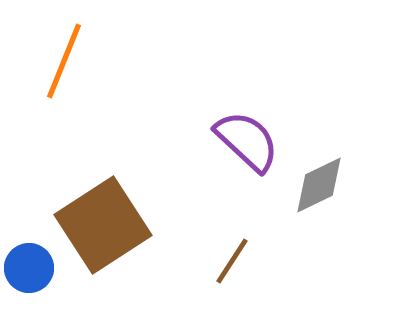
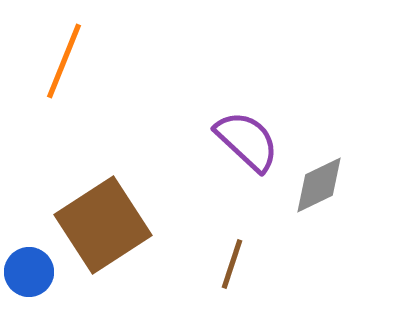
brown line: moved 3 px down; rotated 15 degrees counterclockwise
blue circle: moved 4 px down
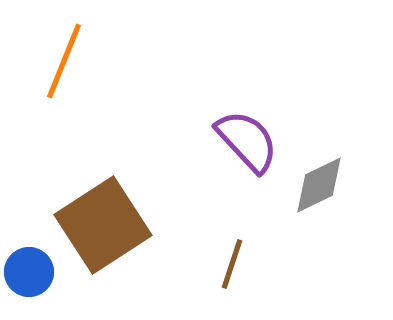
purple semicircle: rotated 4 degrees clockwise
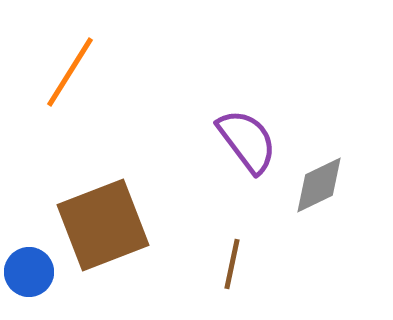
orange line: moved 6 px right, 11 px down; rotated 10 degrees clockwise
purple semicircle: rotated 6 degrees clockwise
brown square: rotated 12 degrees clockwise
brown line: rotated 6 degrees counterclockwise
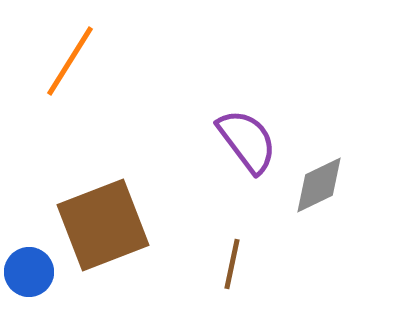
orange line: moved 11 px up
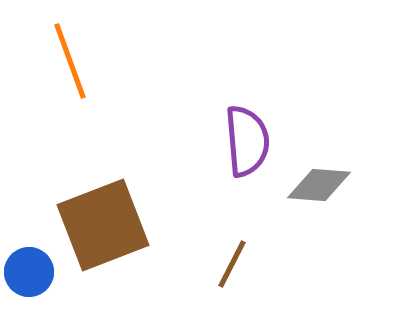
orange line: rotated 52 degrees counterclockwise
purple semicircle: rotated 32 degrees clockwise
gray diamond: rotated 30 degrees clockwise
brown line: rotated 15 degrees clockwise
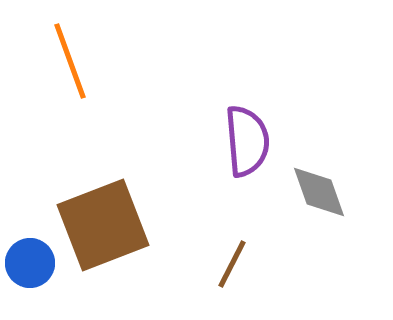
gray diamond: moved 7 px down; rotated 66 degrees clockwise
blue circle: moved 1 px right, 9 px up
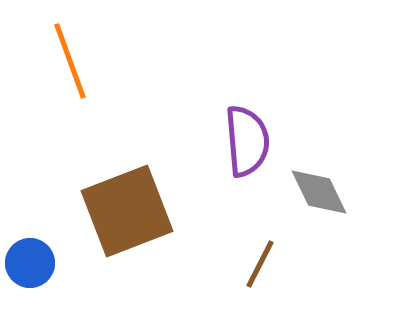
gray diamond: rotated 6 degrees counterclockwise
brown square: moved 24 px right, 14 px up
brown line: moved 28 px right
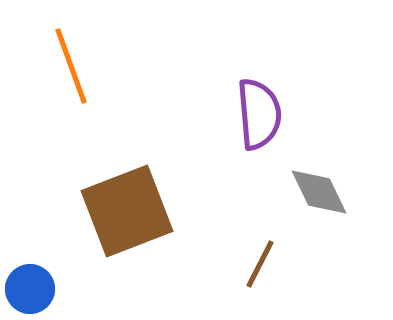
orange line: moved 1 px right, 5 px down
purple semicircle: moved 12 px right, 27 px up
blue circle: moved 26 px down
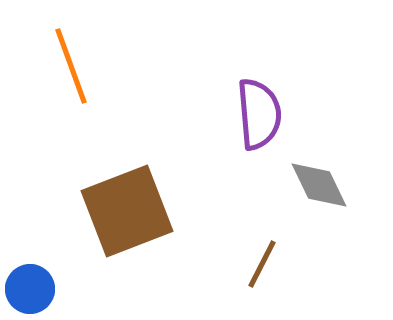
gray diamond: moved 7 px up
brown line: moved 2 px right
